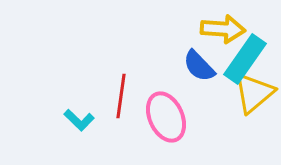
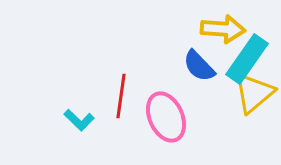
cyan rectangle: moved 2 px right
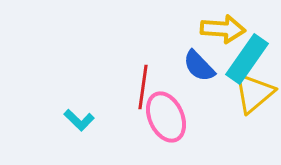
red line: moved 22 px right, 9 px up
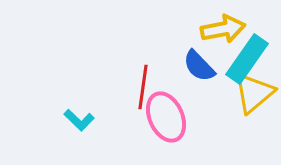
yellow arrow: rotated 15 degrees counterclockwise
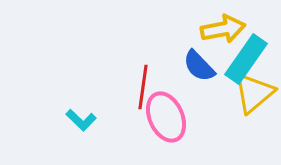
cyan rectangle: moved 1 px left
cyan L-shape: moved 2 px right
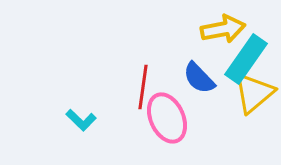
blue semicircle: moved 12 px down
pink ellipse: moved 1 px right, 1 px down
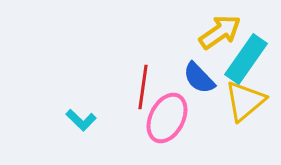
yellow arrow: moved 3 px left, 3 px down; rotated 24 degrees counterclockwise
yellow triangle: moved 9 px left, 8 px down
pink ellipse: rotated 51 degrees clockwise
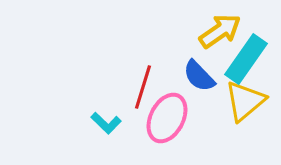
yellow arrow: moved 1 px up
blue semicircle: moved 2 px up
red line: rotated 9 degrees clockwise
cyan L-shape: moved 25 px right, 3 px down
